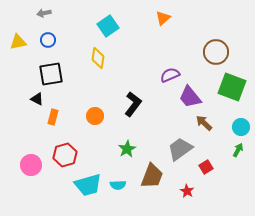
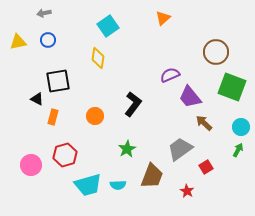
black square: moved 7 px right, 7 px down
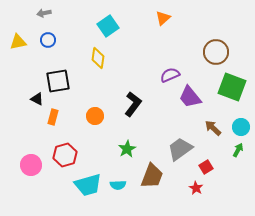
brown arrow: moved 9 px right, 5 px down
red star: moved 9 px right, 3 px up
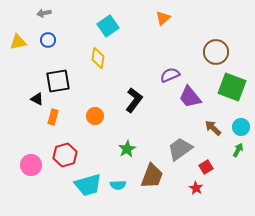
black L-shape: moved 1 px right, 4 px up
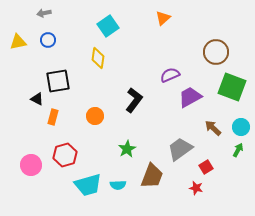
purple trapezoid: rotated 100 degrees clockwise
red star: rotated 16 degrees counterclockwise
